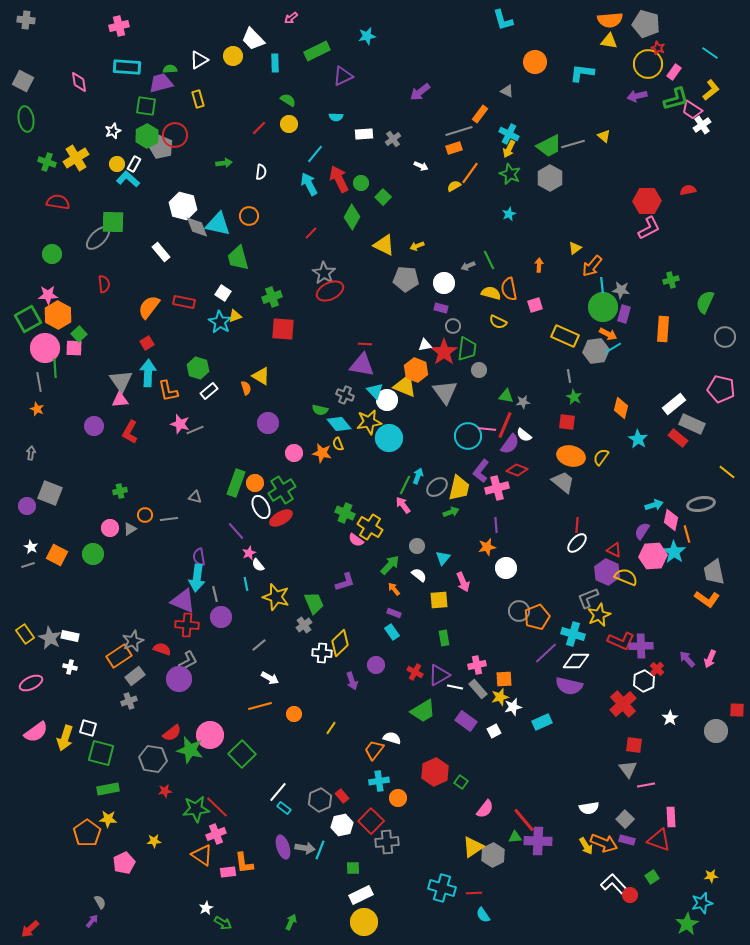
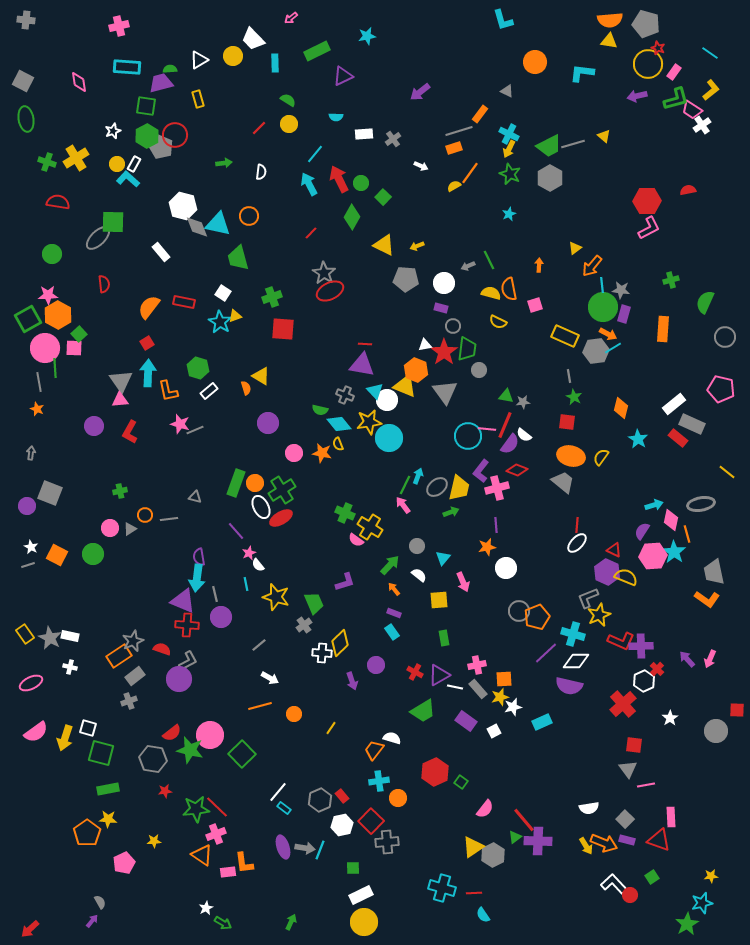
green triangle at (515, 837): rotated 32 degrees counterclockwise
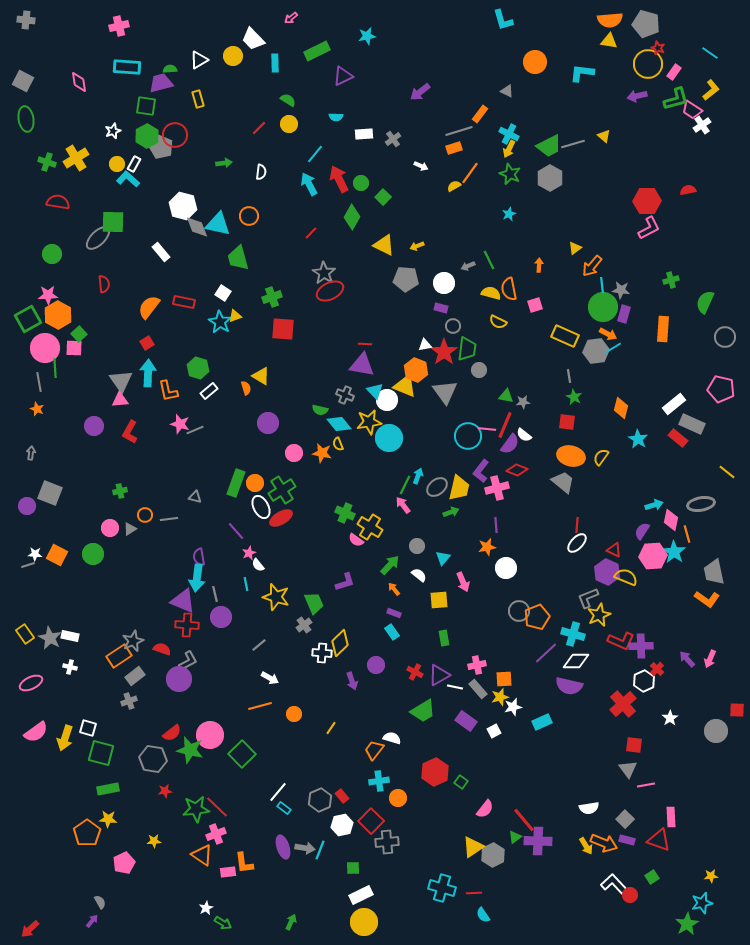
white star at (31, 547): moved 4 px right, 7 px down; rotated 24 degrees counterclockwise
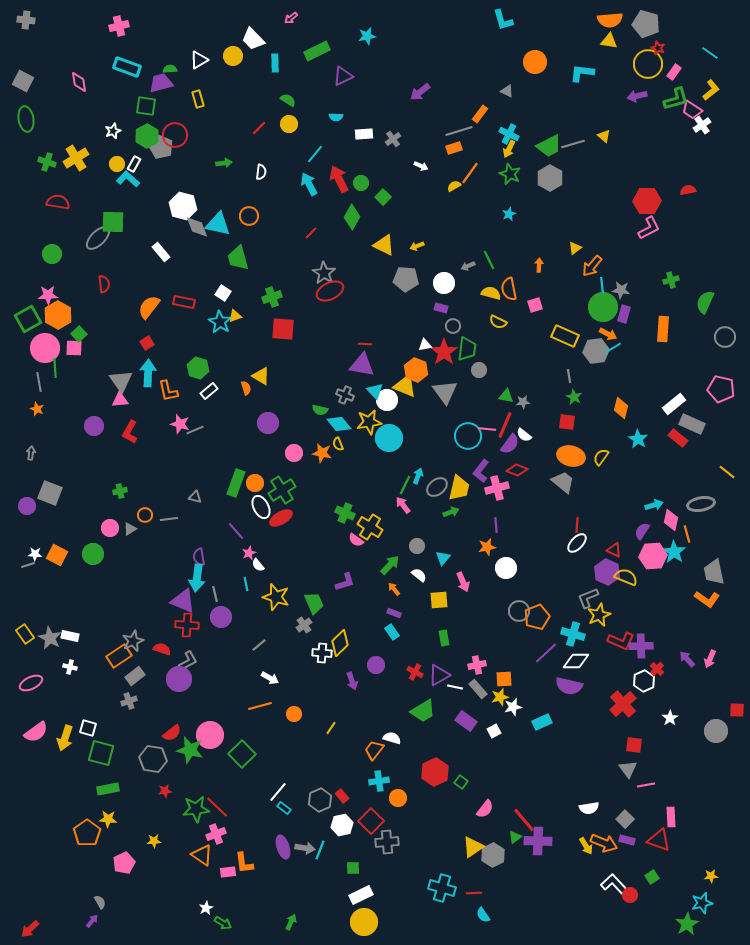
cyan rectangle at (127, 67): rotated 16 degrees clockwise
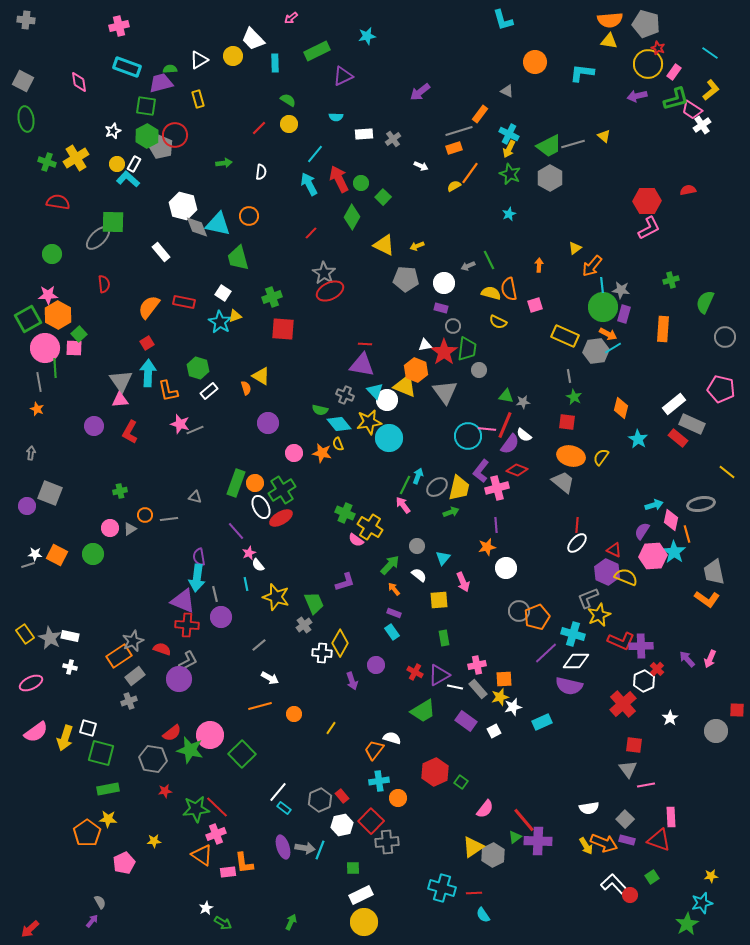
yellow diamond at (340, 643): rotated 16 degrees counterclockwise
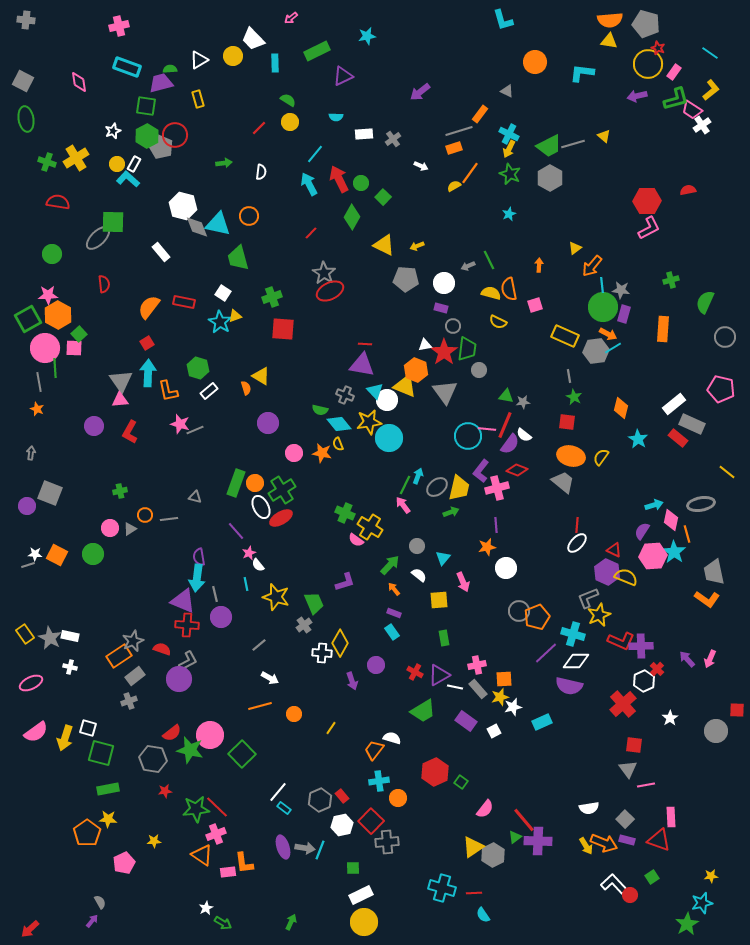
yellow circle at (289, 124): moved 1 px right, 2 px up
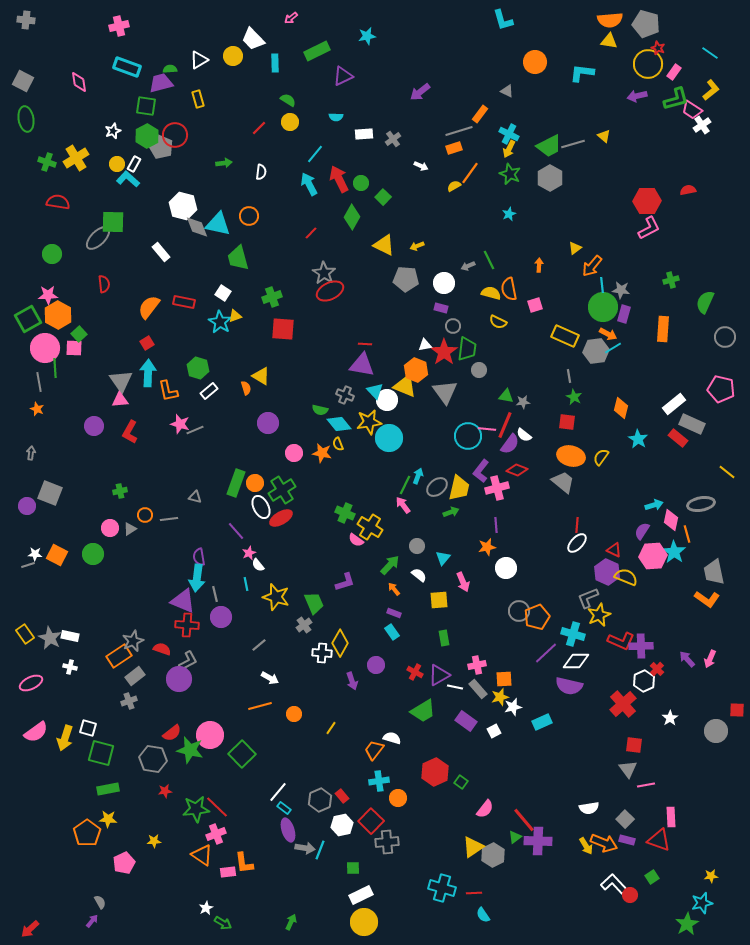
purple ellipse at (283, 847): moved 5 px right, 17 px up
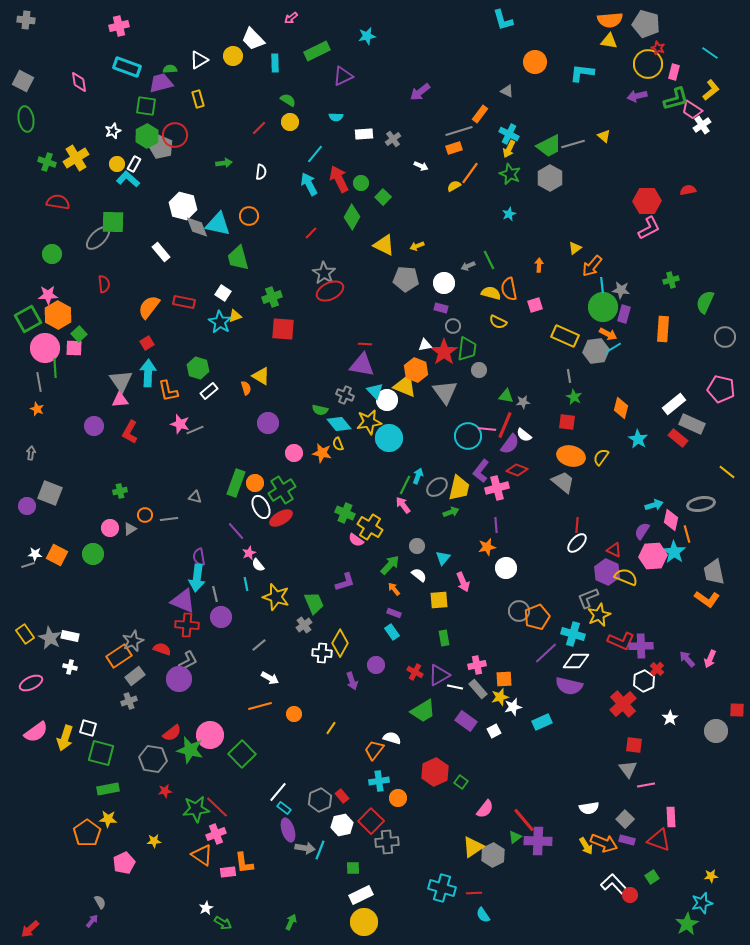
pink rectangle at (674, 72): rotated 21 degrees counterclockwise
